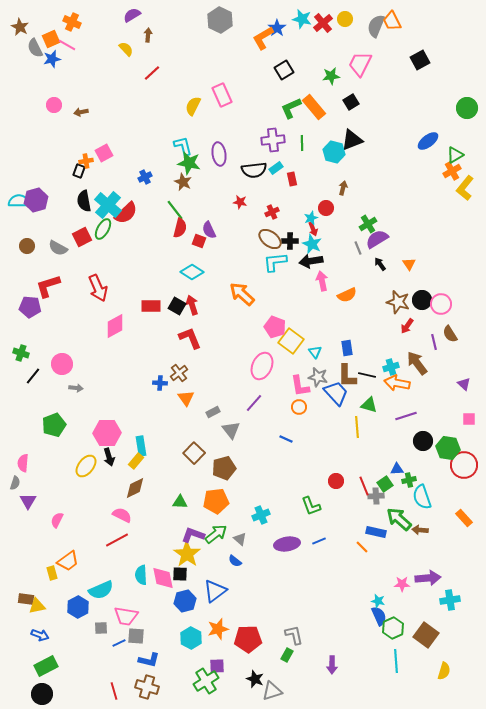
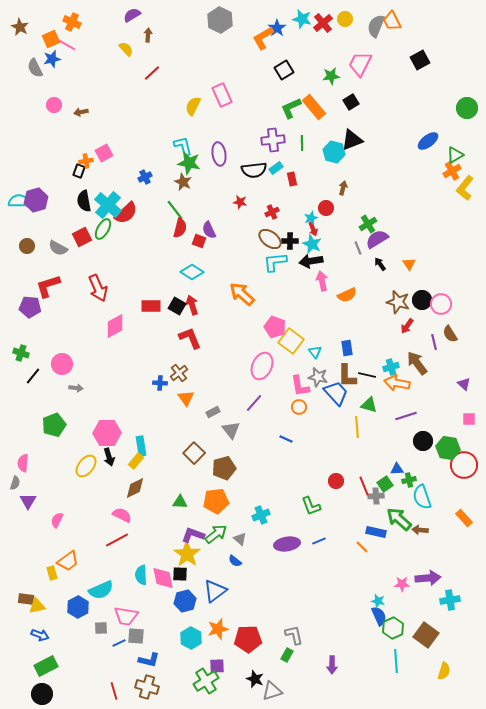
gray semicircle at (35, 48): moved 20 px down
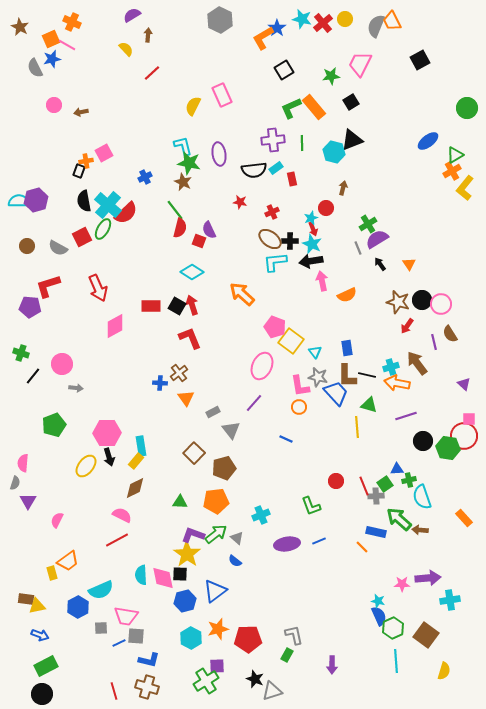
red circle at (464, 465): moved 29 px up
gray triangle at (240, 539): moved 3 px left, 1 px up
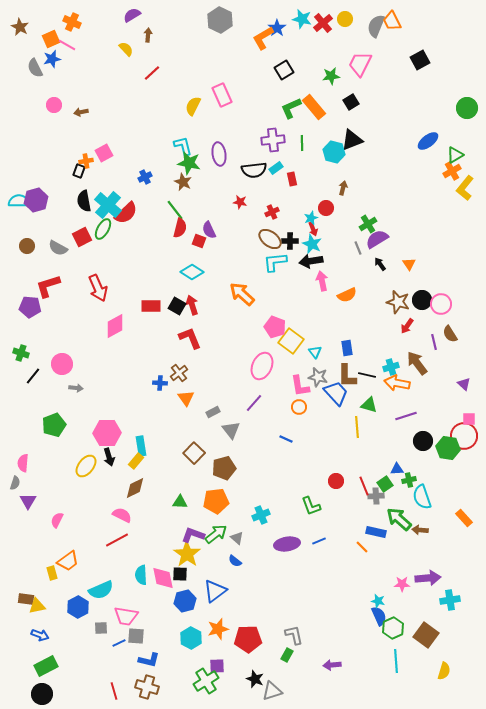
purple arrow at (332, 665): rotated 84 degrees clockwise
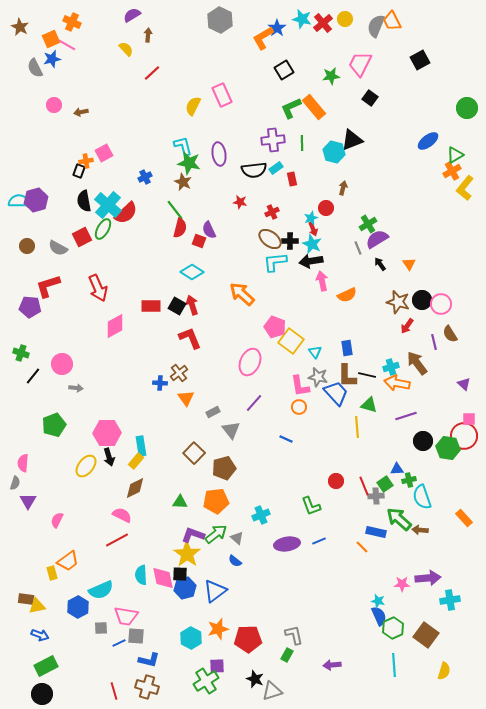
black square at (351, 102): moved 19 px right, 4 px up; rotated 21 degrees counterclockwise
pink ellipse at (262, 366): moved 12 px left, 4 px up
blue hexagon at (185, 601): moved 13 px up
cyan line at (396, 661): moved 2 px left, 4 px down
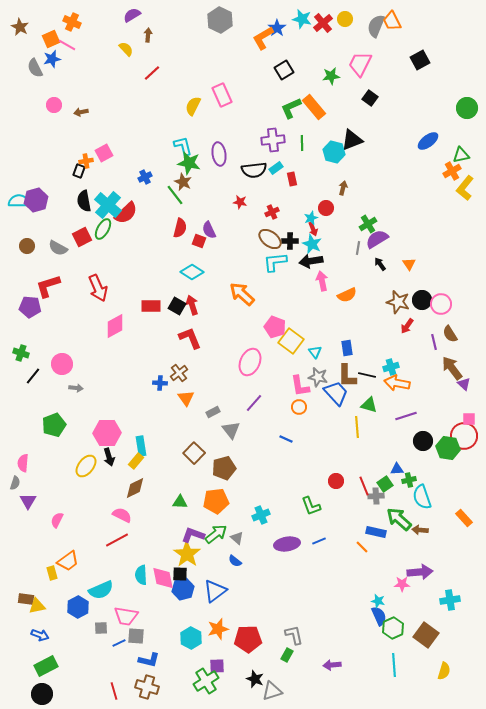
green triangle at (455, 155): moved 6 px right; rotated 18 degrees clockwise
green line at (175, 210): moved 15 px up
gray line at (358, 248): rotated 32 degrees clockwise
brown arrow at (417, 363): moved 35 px right, 5 px down
purple arrow at (428, 578): moved 8 px left, 6 px up
blue hexagon at (185, 588): moved 2 px left, 1 px down
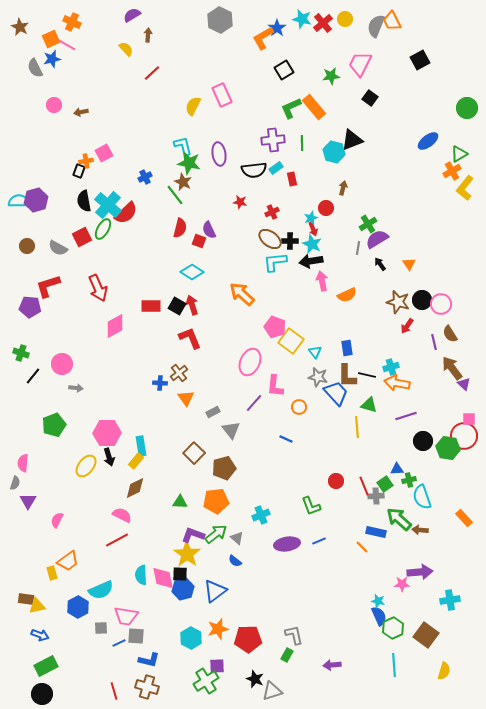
green triangle at (461, 155): moved 2 px left, 1 px up; rotated 18 degrees counterclockwise
pink L-shape at (300, 386): moved 25 px left; rotated 15 degrees clockwise
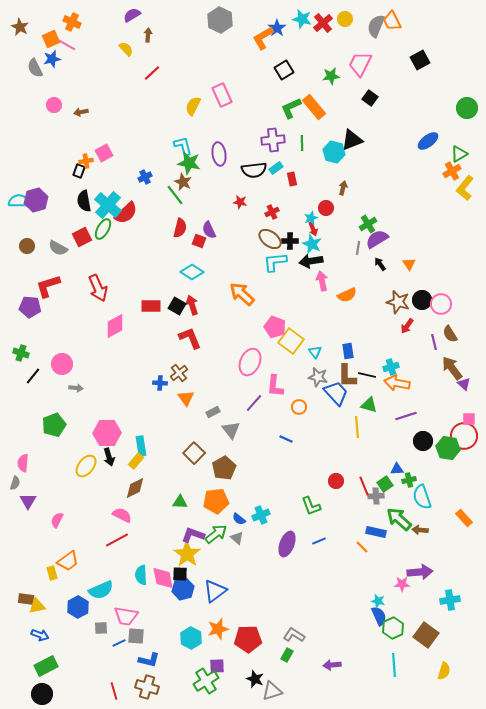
blue rectangle at (347, 348): moved 1 px right, 3 px down
brown pentagon at (224, 468): rotated 15 degrees counterclockwise
purple ellipse at (287, 544): rotated 60 degrees counterclockwise
blue semicircle at (235, 561): moved 4 px right, 42 px up
gray L-shape at (294, 635): rotated 45 degrees counterclockwise
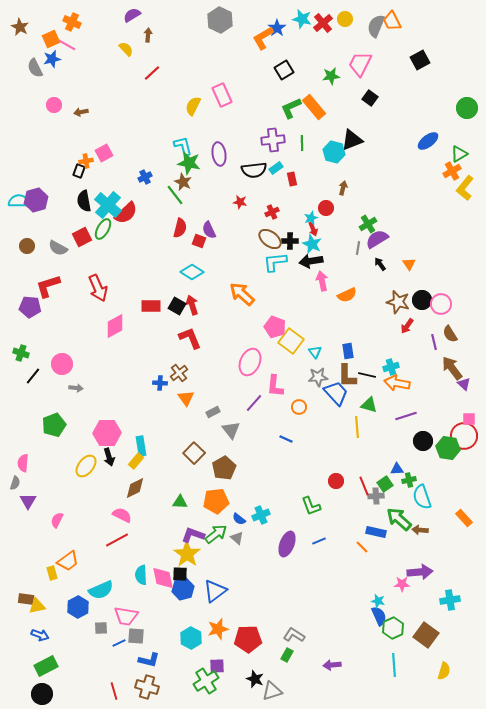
gray star at (318, 377): rotated 18 degrees counterclockwise
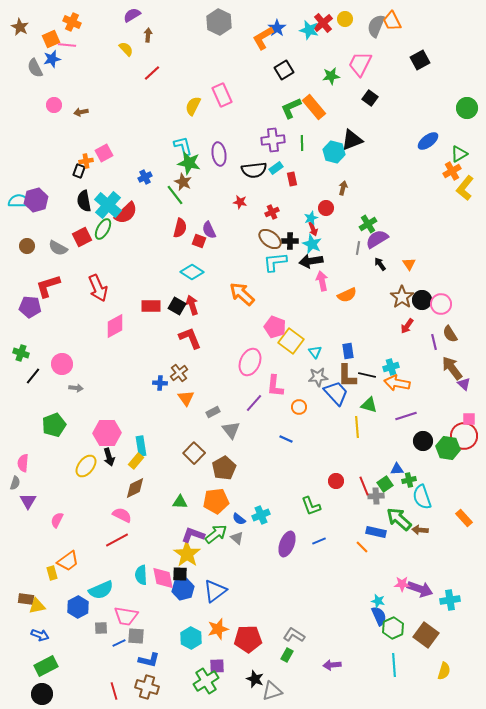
cyan star at (302, 19): moved 7 px right, 11 px down
gray hexagon at (220, 20): moved 1 px left, 2 px down
pink line at (67, 45): rotated 24 degrees counterclockwise
brown star at (398, 302): moved 4 px right, 5 px up; rotated 20 degrees clockwise
purple arrow at (420, 572): moved 17 px down; rotated 25 degrees clockwise
